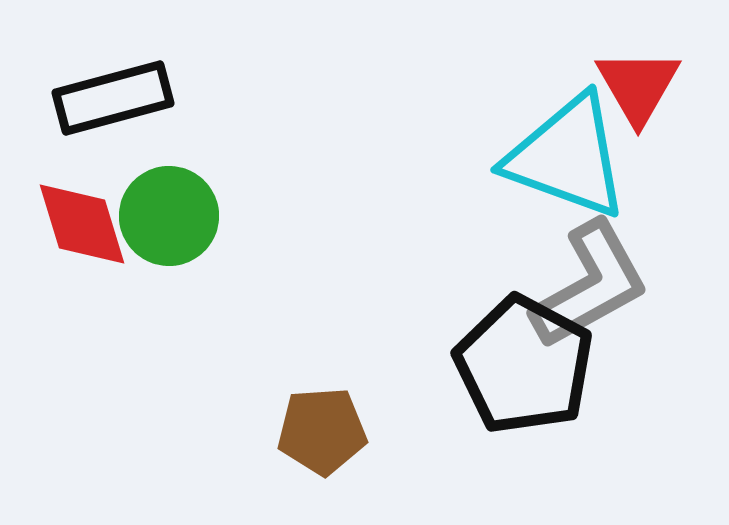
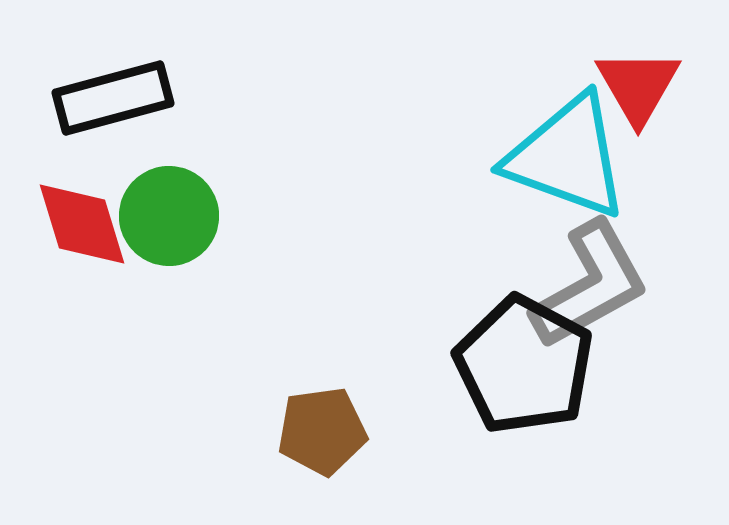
brown pentagon: rotated 4 degrees counterclockwise
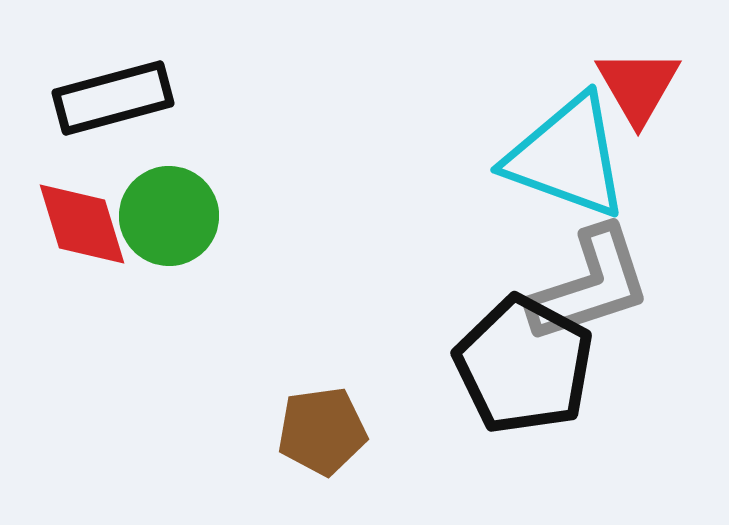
gray L-shape: rotated 11 degrees clockwise
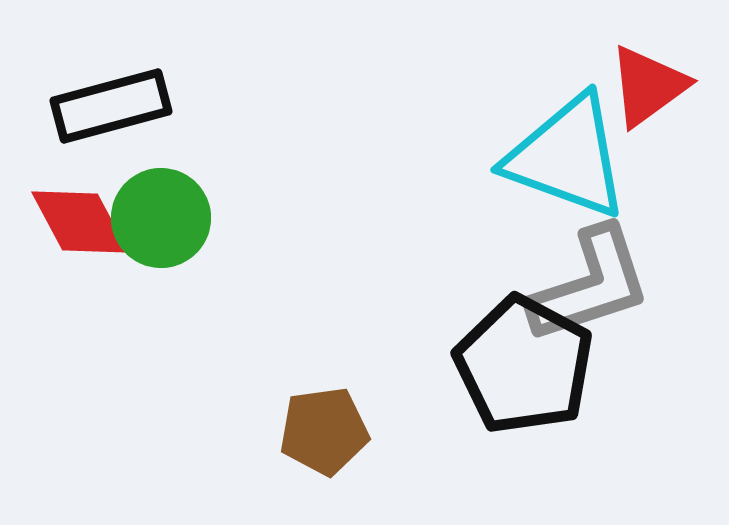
red triangle: moved 10 px right; rotated 24 degrees clockwise
black rectangle: moved 2 px left, 8 px down
green circle: moved 8 px left, 2 px down
red diamond: moved 2 px left, 2 px up; rotated 11 degrees counterclockwise
brown pentagon: moved 2 px right
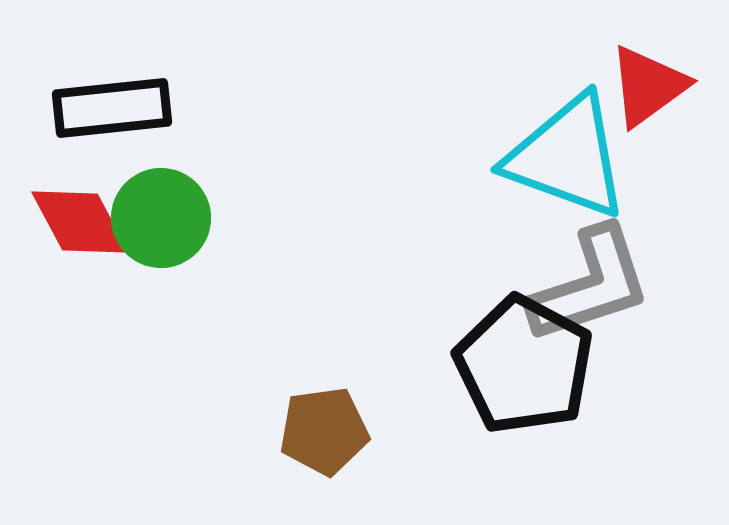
black rectangle: moved 1 px right, 2 px down; rotated 9 degrees clockwise
